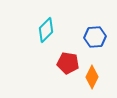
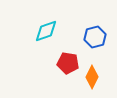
cyan diamond: moved 1 px down; rotated 25 degrees clockwise
blue hexagon: rotated 10 degrees counterclockwise
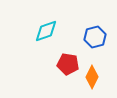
red pentagon: moved 1 px down
